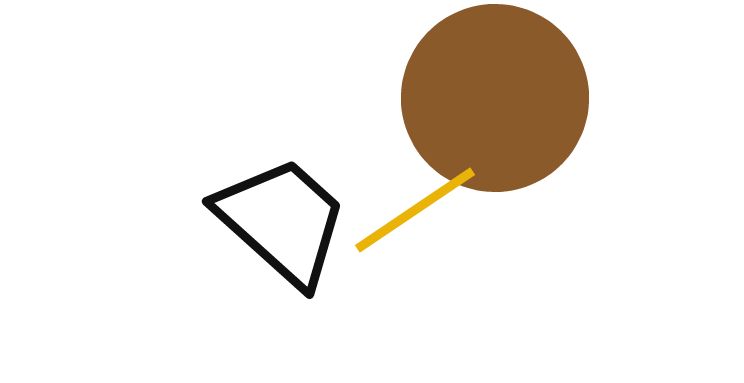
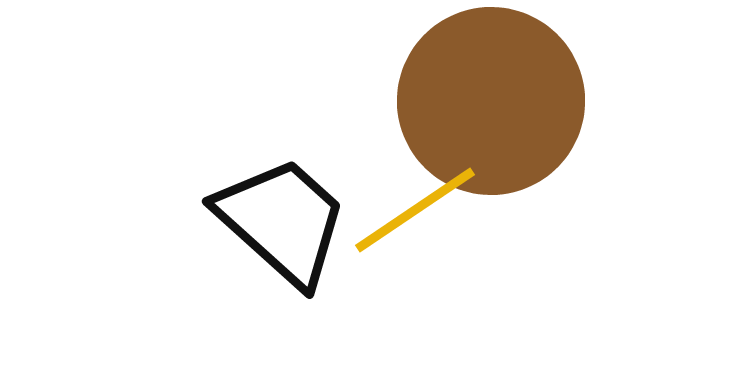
brown circle: moved 4 px left, 3 px down
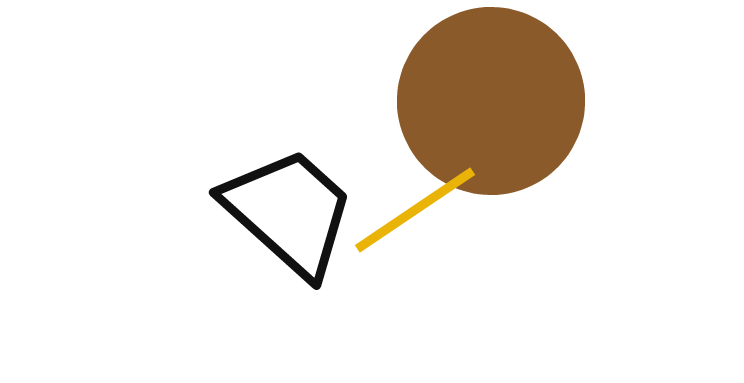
black trapezoid: moved 7 px right, 9 px up
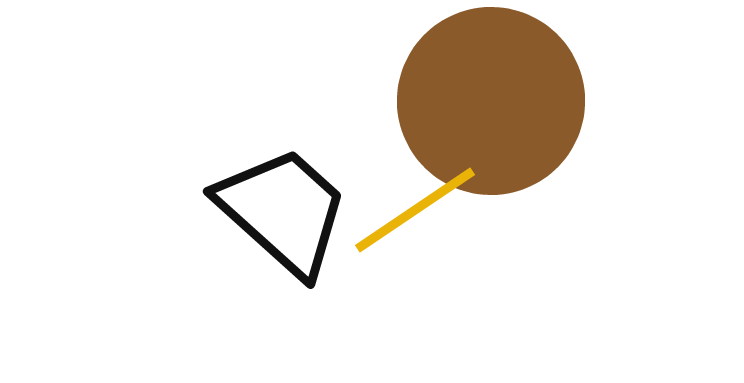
black trapezoid: moved 6 px left, 1 px up
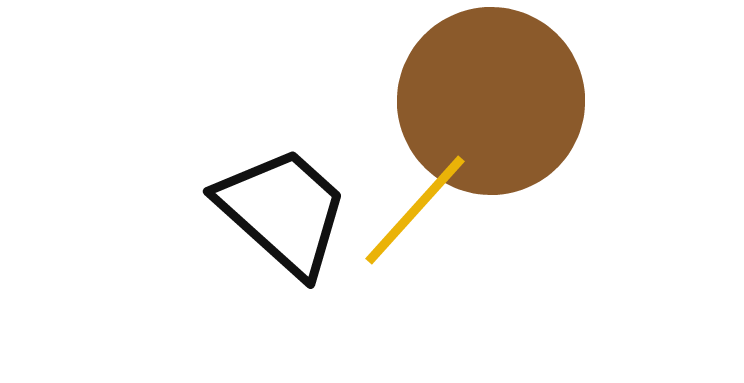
yellow line: rotated 14 degrees counterclockwise
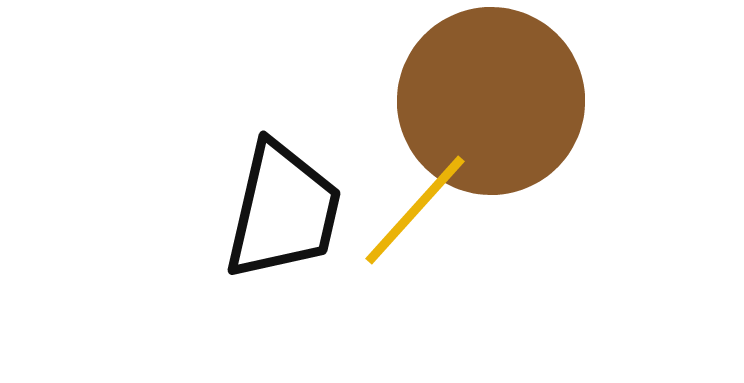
black trapezoid: rotated 61 degrees clockwise
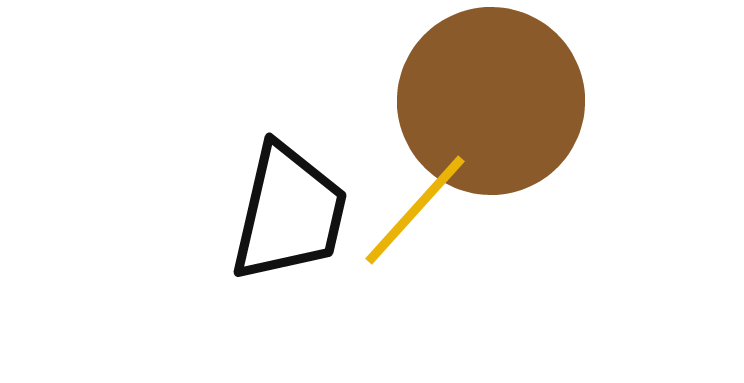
black trapezoid: moved 6 px right, 2 px down
